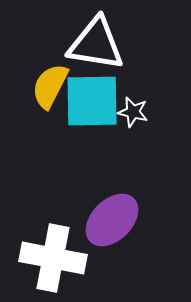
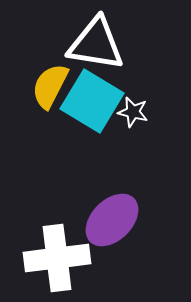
cyan square: rotated 32 degrees clockwise
white cross: moved 4 px right; rotated 18 degrees counterclockwise
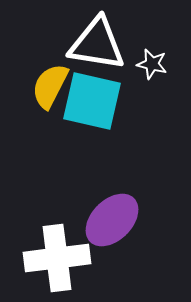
white triangle: moved 1 px right
cyan square: rotated 18 degrees counterclockwise
white star: moved 19 px right, 48 px up
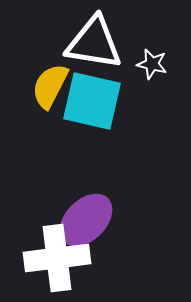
white triangle: moved 3 px left, 1 px up
purple ellipse: moved 26 px left
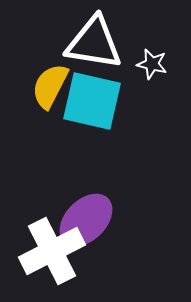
white cross: moved 5 px left, 7 px up; rotated 20 degrees counterclockwise
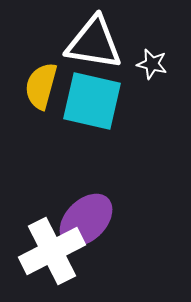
yellow semicircle: moved 9 px left; rotated 12 degrees counterclockwise
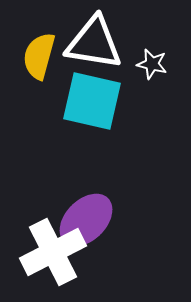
yellow semicircle: moved 2 px left, 30 px up
white cross: moved 1 px right, 1 px down
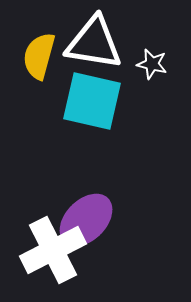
white cross: moved 2 px up
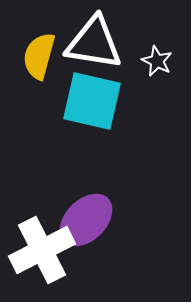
white star: moved 5 px right, 3 px up; rotated 12 degrees clockwise
white cross: moved 11 px left
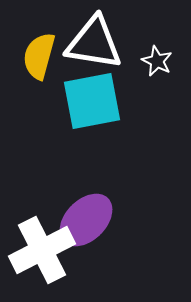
cyan square: rotated 24 degrees counterclockwise
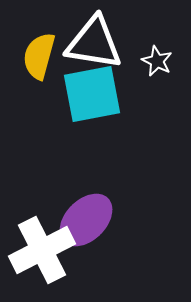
cyan square: moved 7 px up
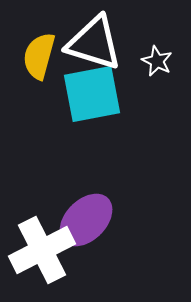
white triangle: rotated 8 degrees clockwise
